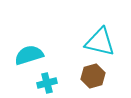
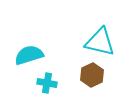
brown hexagon: moved 1 px left, 1 px up; rotated 10 degrees counterclockwise
cyan cross: rotated 24 degrees clockwise
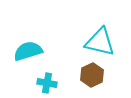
cyan semicircle: moved 1 px left, 4 px up
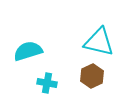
cyan triangle: moved 1 px left
brown hexagon: moved 1 px down
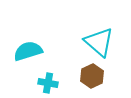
cyan triangle: rotated 28 degrees clockwise
cyan cross: moved 1 px right
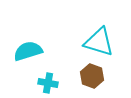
cyan triangle: rotated 24 degrees counterclockwise
brown hexagon: rotated 15 degrees counterclockwise
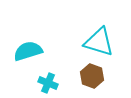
cyan cross: rotated 12 degrees clockwise
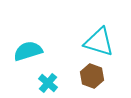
cyan cross: rotated 18 degrees clockwise
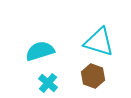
cyan semicircle: moved 12 px right
brown hexagon: moved 1 px right
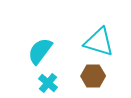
cyan semicircle: rotated 36 degrees counterclockwise
brown hexagon: rotated 20 degrees counterclockwise
